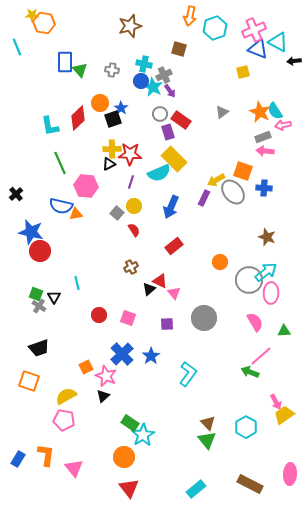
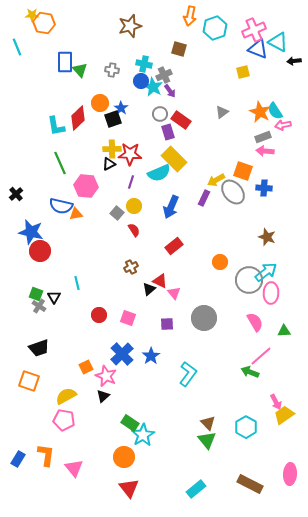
cyan L-shape at (50, 126): moved 6 px right
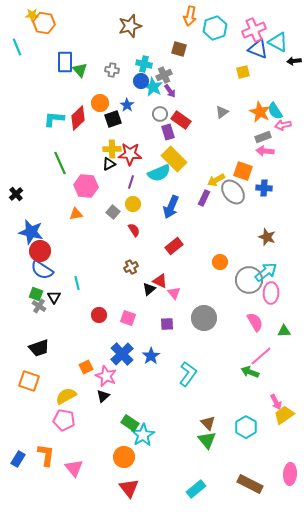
blue star at (121, 108): moved 6 px right, 3 px up
cyan L-shape at (56, 126): moved 2 px left, 7 px up; rotated 105 degrees clockwise
blue semicircle at (61, 206): moved 19 px left, 64 px down; rotated 20 degrees clockwise
yellow circle at (134, 206): moved 1 px left, 2 px up
gray square at (117, 213): moved 4 px left, 1 px up
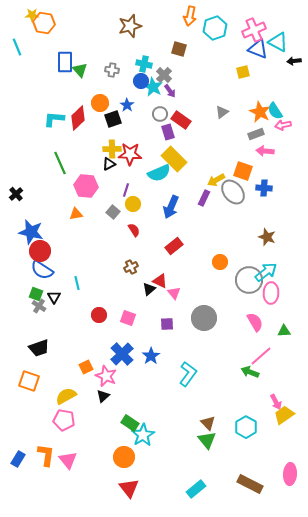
gray cross at (164, 75): rotated 21 degrees counterclockwise
gray rectangle at (263, 137): moved 7 px left, 3 px up
purple line at (131, 182): moved 5 px left, 8 px down
pink triangle at (74, 468): moved 6 px left, 8 px up
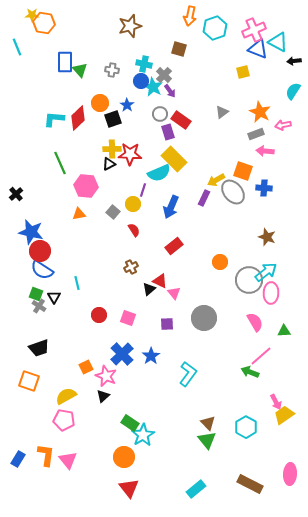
cyan semicircle at (275, 111): moved 18 px right, 20 px up; rotated 66 degrees clockwise
purple line at (126, 190): moved 17 px right
orange triangle at (76, 214): moved 3 px right
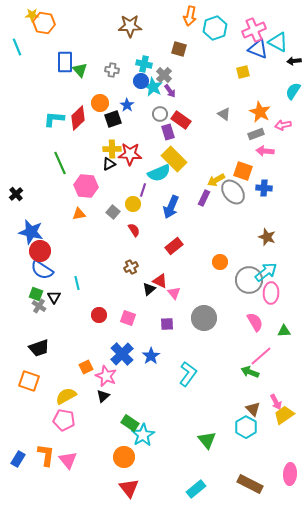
brown star at (130, 26): rotated 15 degrees clockwise
gray triangle at (222, 112): moved 2 px right, 2 px down; rotated 48 degrees counterclockwise
brown triangle at (208, 423): moved 45 px right, 14 px up
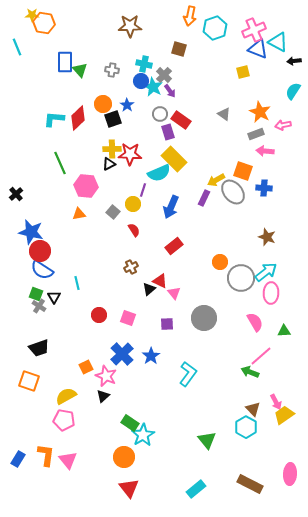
orange circle at (100, 103): moved 3 px right, 1 px down
gray circle at (249, 280): moved 8 px left, 2 px up
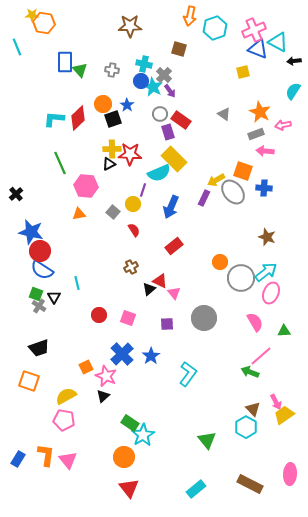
pink ellipse at (271, 293): rotated 20 degrees clockwise
